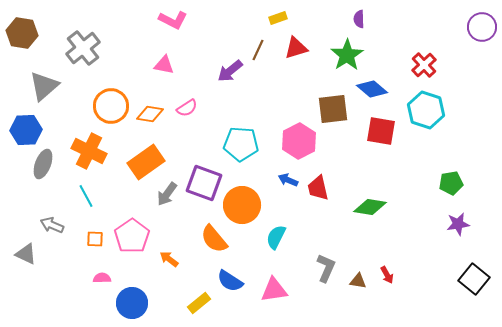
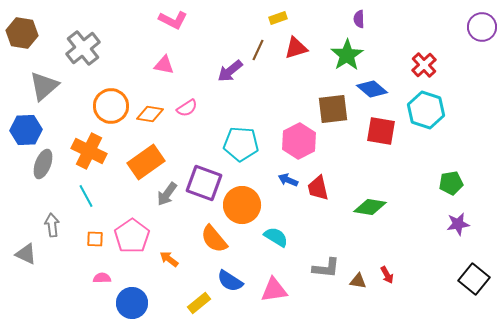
gray arrow at (52, 225): rotated 60 degrees clockwise
cyan semicircle at (276, 237): rotated 95 degrees clockwise
gray L-shape at (326, 268): rotated 72 degrees clockwise
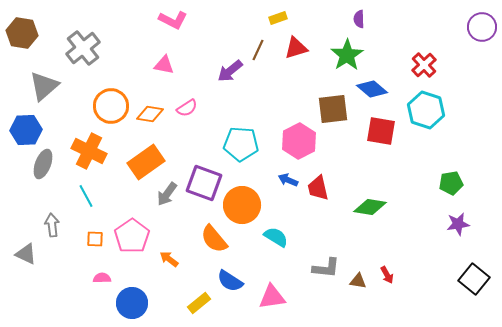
pink triangle at (274, 290): moved 2 px left, 7 px down
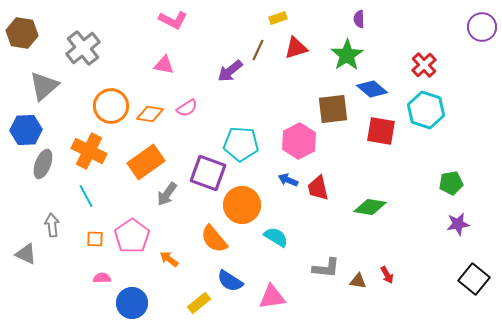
purple square at (204, 183): moved 4 px right, 10 px up
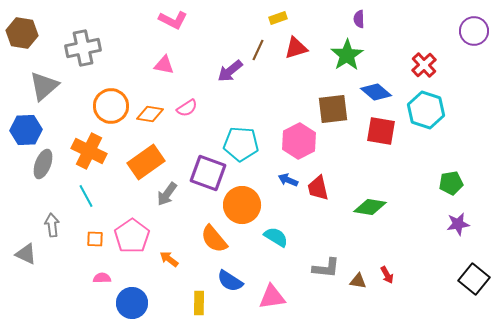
purple circle at (482, 27): moved 8 px left, 4 px down
gray cross at (83, 48): rotated 28 degrees clockwise
blue diamond at (372, 89): moved 4 px right, 3 px down
yellow rectangle at (199, 303): rotated 50 degrees counterclockwise
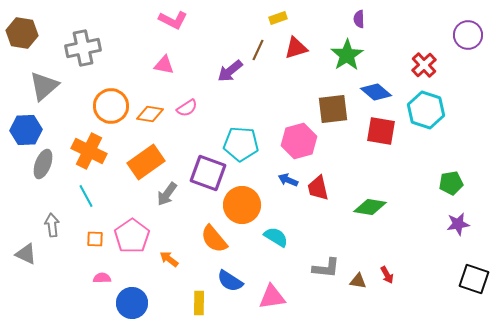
purple circle at (474, 31): moved 6 px left, 4 px down
pink hexagon at (299, 141): rotated 12 degrees clockwise
black square at (474, 279): rotated 20 degrees counterclockwise
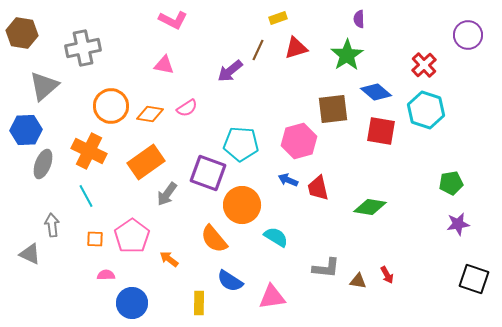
gray triangle at (26, 254): moved 4 px right
pink semicircle at (102, 278): moved 4 px right, 3 px up
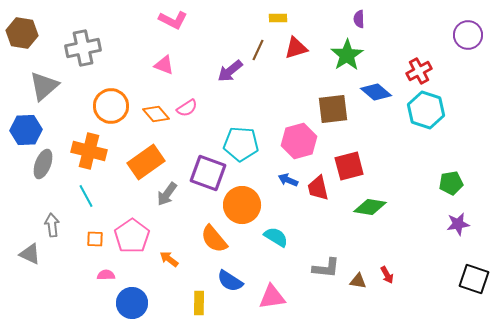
yellow rectangle at (278, 18): rotated 18 degrees clockwise
pink triangle at (164, 65): rotated 10 degrees clockwise
red cross at (424, 65): moved 5 px left, 6 px down; rotated 15 degrees clockwise
orange diamond at (150, 114): moved 6 px right; rotated 40 degrees clockwise
red square at (381, 131): moved 32 px left, 35 px down; rotated 24 degrees counterclockwise
orange cross at (89, 151): rotated 12 degrees counterclockwise
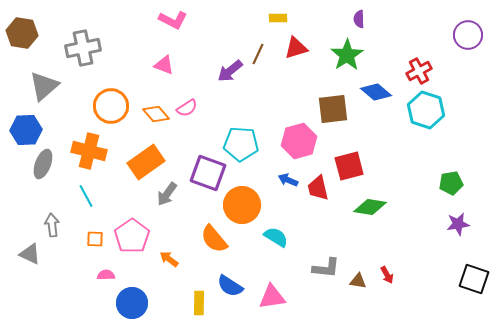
brown line at (258, 50): moved 4 px down
blue semicircle at (230, 281): moved 5 px down
